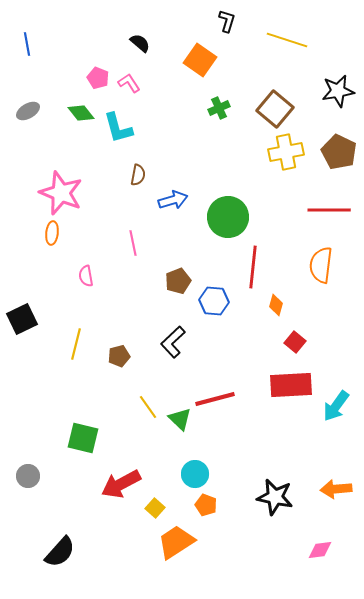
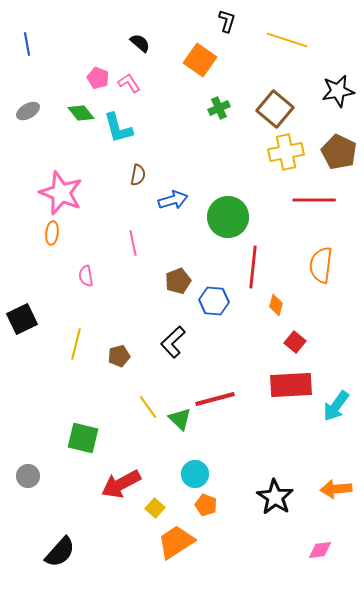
red line at (329, 210): moved 15 px left, 10 px up
black star at (275, 497): rotated 21 degrees clockwise
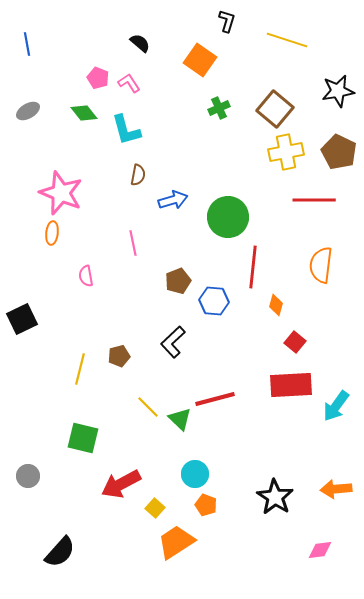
green diamond at (81, 113): moved 3 px right
cyan L-shape at (118, 128): moved 8 px right, 2 px down
yellow line at (76, 344): moved 4 px right, 25 px down
yellow line at (148, 407): rotated 10 degrees counterclockwise
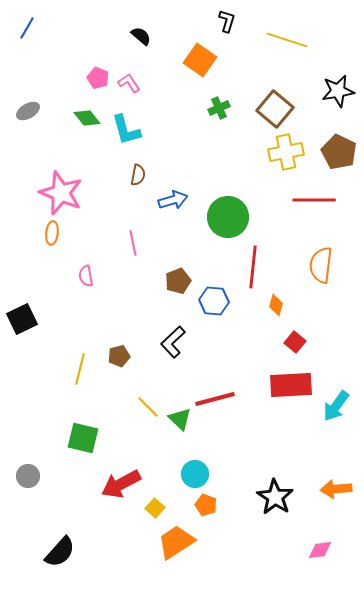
black semicircle at (140, 43): moved 1 px right, 7 px up
blue line at (27, 44): moved 16 px up; rotated 40 degrees clockwise
green diamond at (84, 113): moved 3 px right, 5 px down
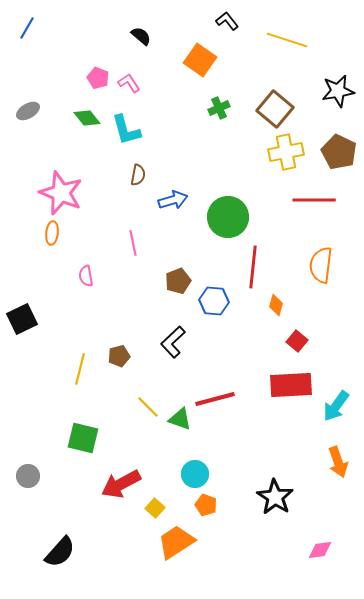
black L-shape at (227, 21): rotated 55 degrees counterclockwise
red square at (295, 342): moved 2 px right, 1 px up
green triangle at (180, 419): rotated 25 degrees counterclockwise
orange arrow at (336, 489): moved 2 px right, 27 px up; rotated 104 degrees counterclockwise
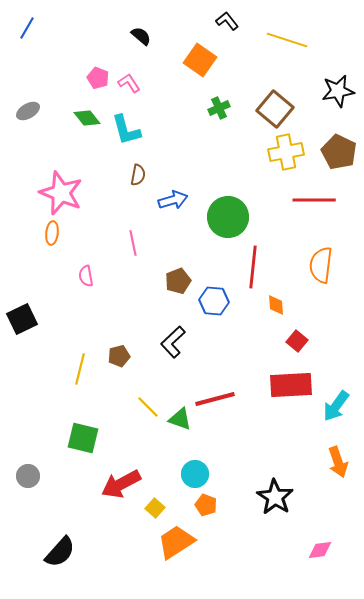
orange diamond at (276, 305): rotated 20 degrees counterclockwise
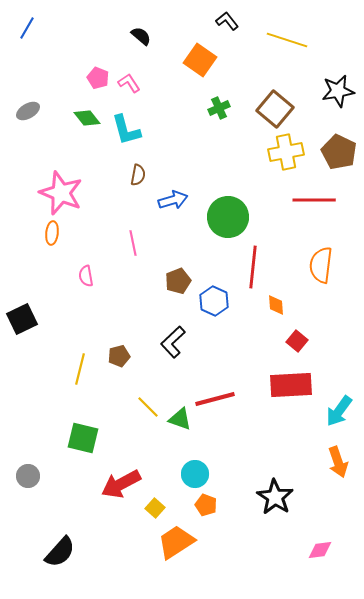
blue hexagon at (214, 301): rotated 20 degrees clockwise
cyan arrow at (336, 406): moved 3 px right, 5 px down
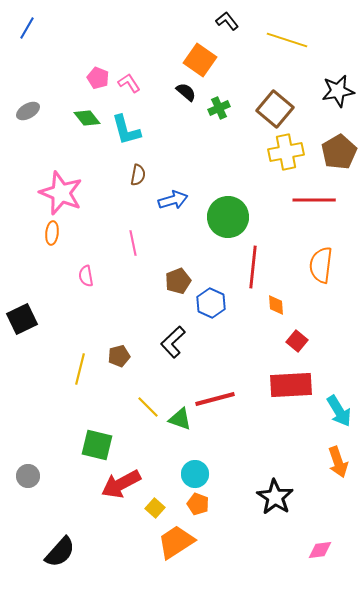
black semicircle at (141, 36): moved 45 px right, 56 px down
brown pentagon at (339, 152): rotated 16 degrees clockwise
blue hexagon at (214, 301): moved 3 px left, 2 px down
cyan arrow at (339, 411): rotated 68 degrees counterclockwise
green square at (83, 438): moved 14 px right, 7 px down
orange pentagon at (206, 505): moved 8 px left, 1 px up
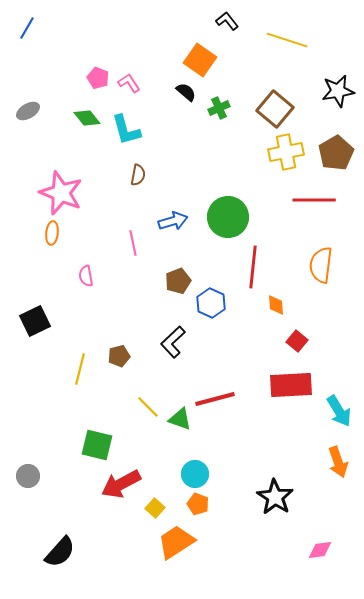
brown pentagon at (339, 152): moved 3 px left, 1 px down
blue arrow at (173, 200): moved 21 px down
black square at (22, 319): moved 13 px right, 2 px down
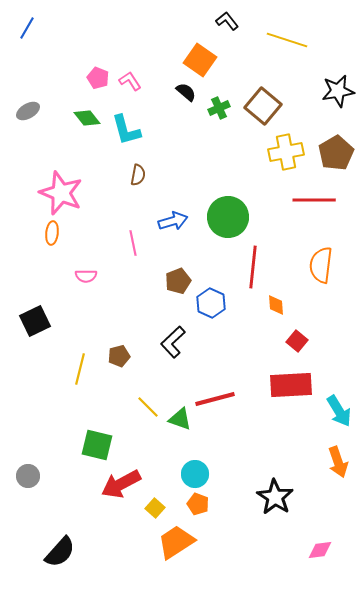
pink L-shape at (129, 83): moved 1 px right, 2 px up
brown square at (275, 109): moved 12 px left, 3 px up
pink semicircle at (86, 276): rotated 80 degrees counterclockwise
